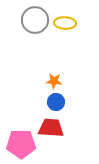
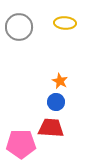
gray circle: moved 16 px left, 7 px down
orange star: moved 6 px right; rotated 21 degrees clockwise
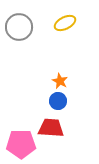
yellow ellipse: rotated 30 degrees counterclockwise
blue circle: moved 2 px right, 1 px up
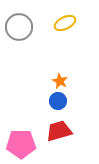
red trapezoid: moved 8 px right, 3 px down; rotated 20 degrees counterclockwise
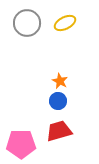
gray circle: moved 8 px right, 4 px up
